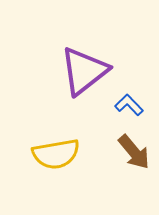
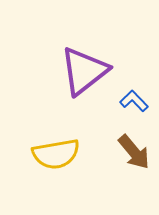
blue L-shape: moved 5 px right, 4 px up
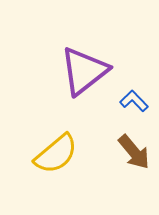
yellow semicircle: rotated 30 degrees counterclockwise
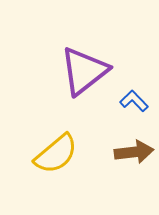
brown arrow: rotated 57 degrees counterclockwise
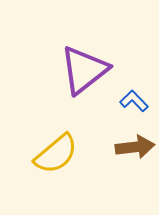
purple triangle: moved 1 px up
brown arrow: moved 1 px right, 5 px up
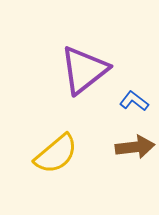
blue L-shape: rotated 8 degrees counterclockwise
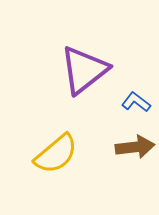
blue L-shape: moved 2 px right, 1 px down
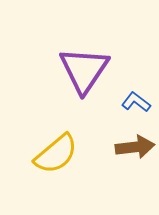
purple triangle: rotated 18 degrees counterclockwise
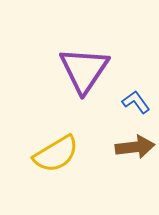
blue L-shape: rotated 16 degrees clockwise
yellow semicircle: rotated 9 degrees clockwise
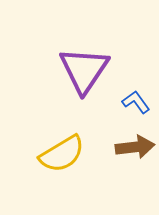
yellow semicircle: moved 6 px right
